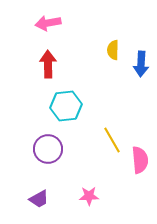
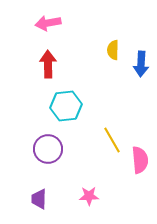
purple trapezoid: rotated 120 degrees clockwise
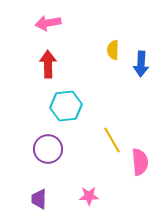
pink semicircle: moved 2 px down
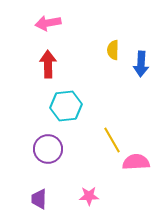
pink semicircle: moved 4 px left; rotated 88 degrees counterclockwise
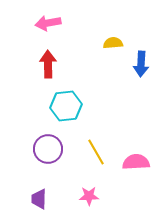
yellow semicircle: moved 7 px up; rotated 84 degrees clockwise
yellow line: moved 16 px left, 12 px down
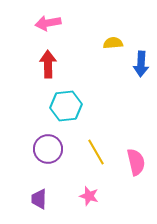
pink semicircle: rotated 80 degrees clockwise
pink star: rotated 18 degrees clockwise
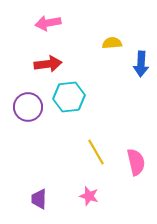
yellow semicircle: moved 1 px left
red arrow: rotated 84 degrees clockwise
cyan hexagon: moved 3 px right, 9 px up
purple circle: moved 20 px left, 42 px up
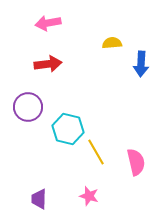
cyan hexagon: moved 1 px left, 32 px down; rotated 20 degrees clockwise
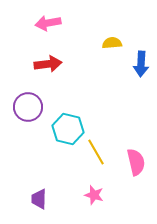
pink star: moved 5 px right, 1 px up
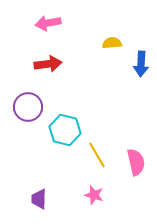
cyan hexagon: moved 3 px left, 1 px down
yellow line: moved 1 px right, 3 px down
